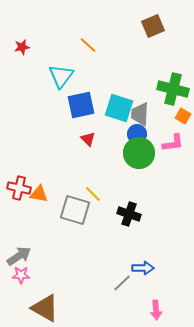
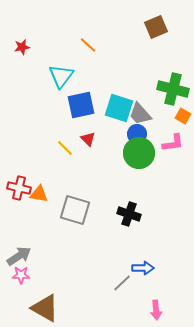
brown square: moved 3 px right, 1 px down
gray trapezoid: rotated 45 degrees counterclockwise
yellow line: moved 28 px left, 46 px up
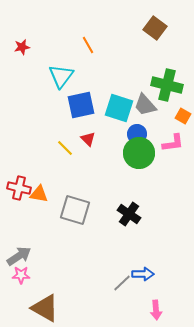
brown square: moved 1 px left, 1 px down; rotated 30 degrees counterclockwise
orange line: rotated 18 degrees clockwise
green cross: moved 6 px left, 4 px up
gray trapezoid: moved 5 px right, 9 px up
black cross: rotated 15 degrees clockwise
blue arrow: moved 6 px down
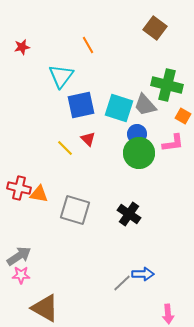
pink arrow: moved 12 px right, 4 px down
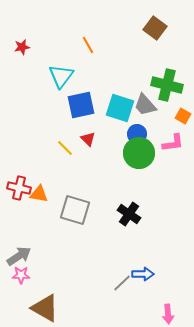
cyan square: moved 1 px right
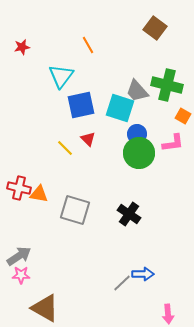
gray trapezoid: moved 8 px left, 14 px up
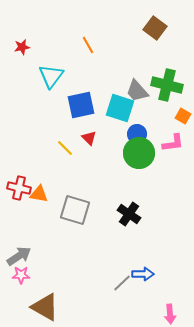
cyan triangle: moved 10 px left
red triangle: moved 1 px right, 1 px up
brown triangle: moved 1 px up
pink arrow: moved 2 px right
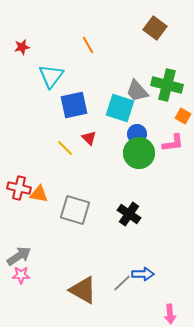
blue square: moved 7 px left
brown triangle: moved 38 px right, 17 px up
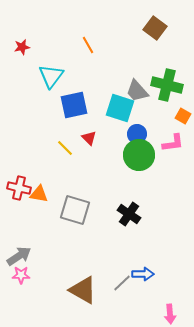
green circle: moved 2 px down
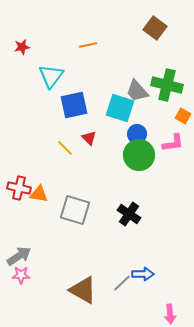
orange line: rotated 72 degrees counterclockwise
